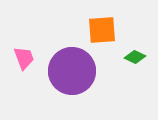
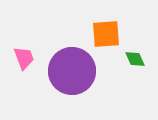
orange square: moved 4 px right, 4 px down
green diamond: moved 2 px down; rotated 40 degrees clockwise
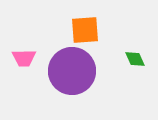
orange square: moved 21 px left, 4 px up
pink trapezoid: rotated 110 degrees clockwise
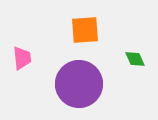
pink trapezoid: moved 2 px left; rotated 95 degrees counterclockwise
purple circle: moved 7 px right, 13 px down
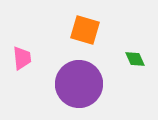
orange square: rotated 20 degrees clockwise
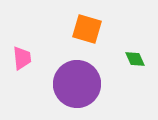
orange square: moved 2 px right, 1 px up
purple circle: moved 2 px left
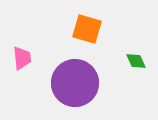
green diamond: moved 1 px right, 2 px down
purple circle: moved 2 px left, 1 px up
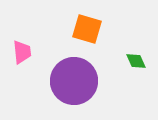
pink trapezoid: moved 6 px up
purple circle: moved 1 px left, 2 px up
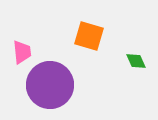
orange square: moved 2 px right, 7 px down
purple circle: moved 24 px left, 4 px down
